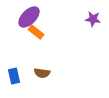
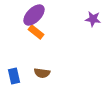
purple ellipse: moved 5 px right, 2 px up
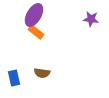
purple ellipse: rotated 15 degrees counterclockwise
purple star: moved 2 px left
blue rectangle: moved 2 px down
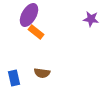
purple ellipse: moved 5 px left
